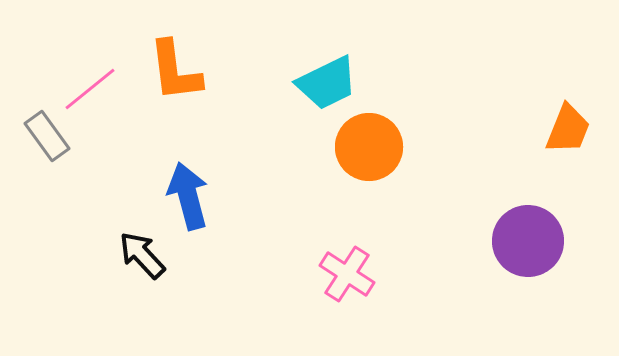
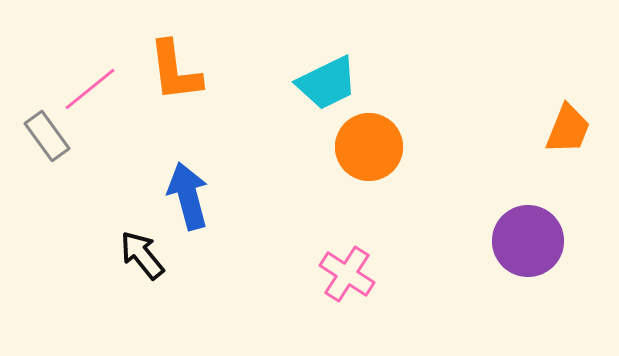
black arrow: rotated 4 degrees clockwise
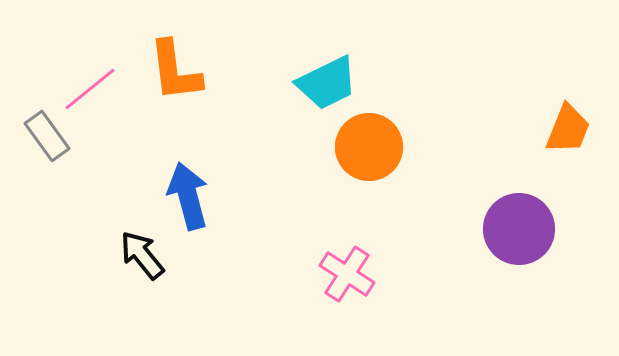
purple circle: moved 9 px left, 12 px up
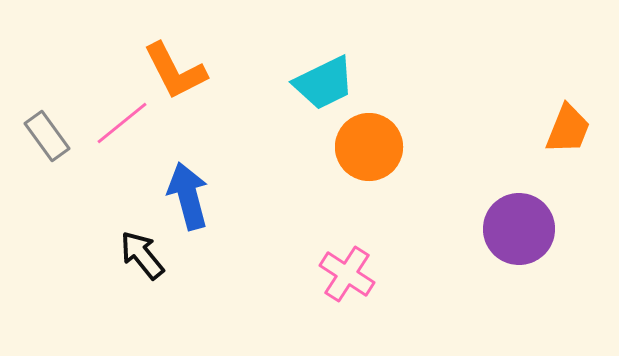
orange L-shape: rotated 20 degrees counterclockwise
cyan trapezoid: moved 3 px left
pink line: moved 32 px right, 34 px down
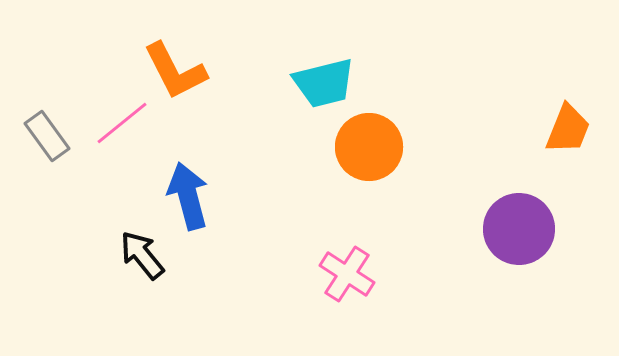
cyan trapezoid: rotated 12 degrees clockwise
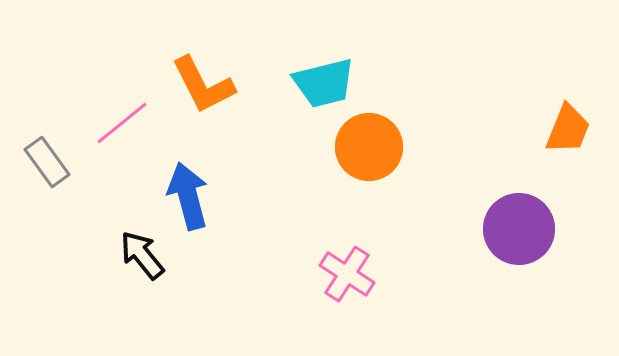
orange L-shape: moved 28 px right, 14 px down
gray rectangle: moved 26 px down
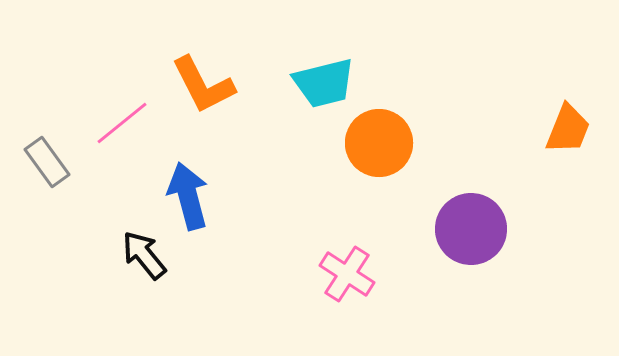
orange circle: moved 10 px right, 4 px up
purple circle: moved 48 px left
black arrow: moved 2 px right
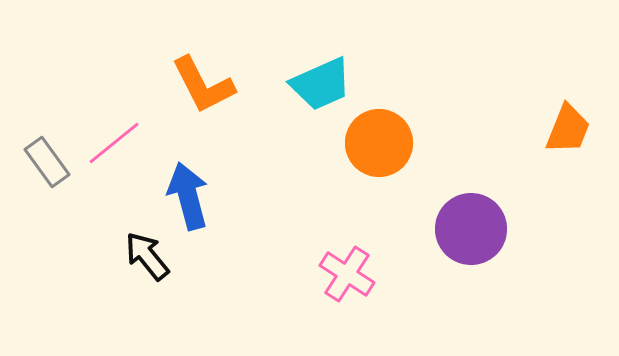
cyan trapezoid: moved 3 px left, 1 px down; rotated 10 degrees counterclockwise
pink line: moved 8 px left, 20 px down
black arrow: moved 3 px right, 1 px down
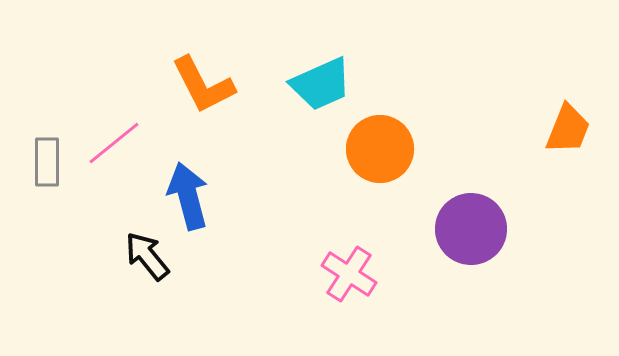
orange circle: moved 1 px right, 6 px down
gray rectangle: rotated 36 degrees clockwise
pink cross: moved 2 px right
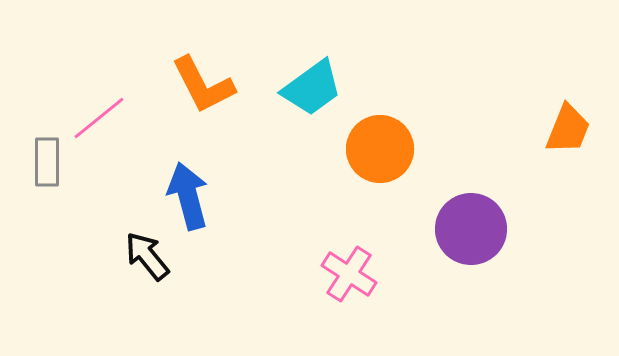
cyan trapezoid: moved 9 px left, 4 px down; rotated 12 degrees counterclockwise
pink line: moved 15 px left, 25 px up
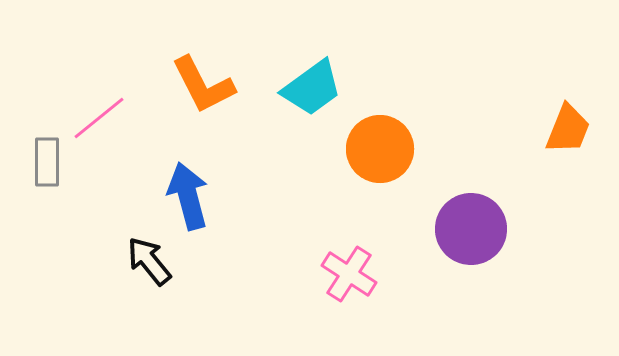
black arrow: moved 2 px right, 5 px down
